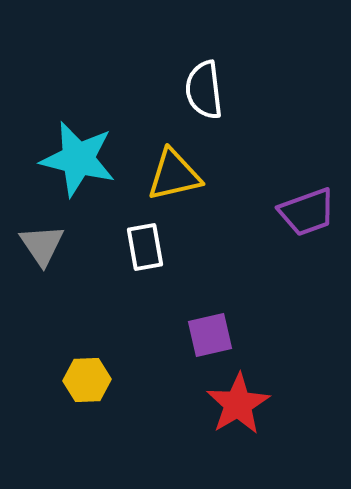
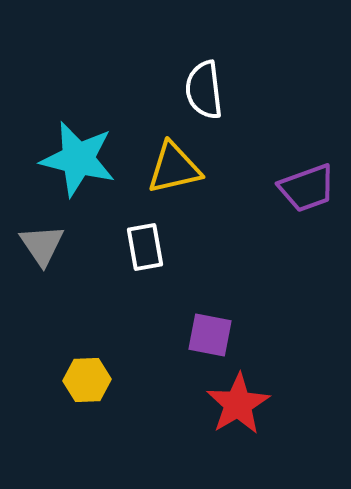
yellow triangle: moved 7 px up
purple trapezoid: moved 24 px up
purple square: rotated 24 degrees clockwise
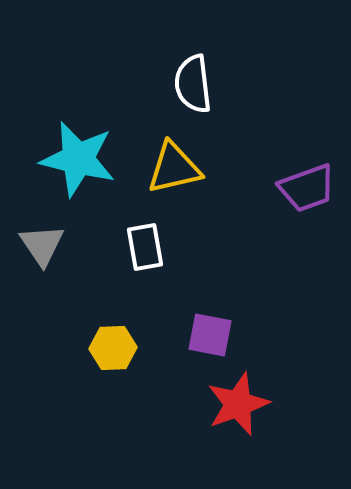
white semicircle: moved 11 px left, 6 px up
yellow hexagon: moved 26 px right, 32 px up
red star: rotated 10 degrees clockwise
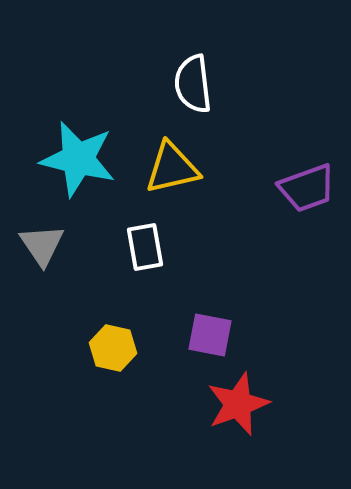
yellow triangle: moved 2 px left
yellow hexagon: rotated 15 degrees clockwise
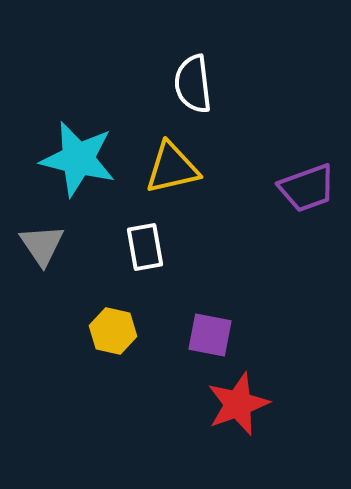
yellow hexagon: moved 17 px up
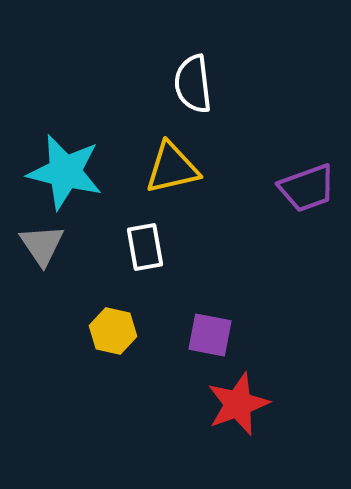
cyan star: moved 13 px left, 13 px down
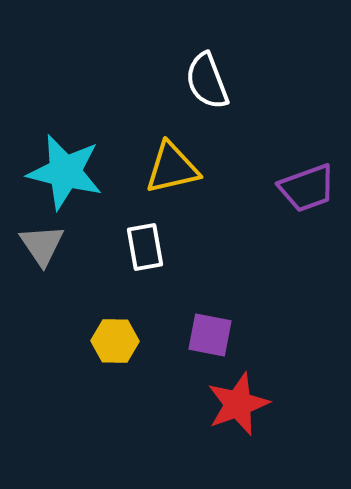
white semicircle: moved 14 px right, 3 px up; rotated 14 degrees counterclockwise
yellow hexagon: moved 2 px right, 10 px down; rotated 12 degrees counterclockwise
